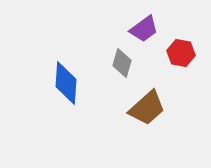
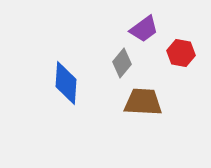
gray diamond: rotated 24 degrees clockwise
brown trapezoid: moved 4 px left, 6 px up; rotated 135 degrees counterclockwise
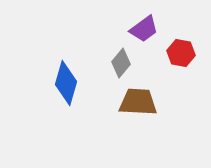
gray diamond: moved 1 px left
blue diamond: rotated 12 degrees clockwise
brown trapezoid: moved 5 px left
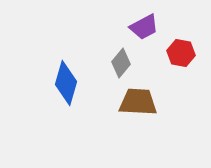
purple trapezoid: moved 2 px up; rotated 8 degrees clockwise
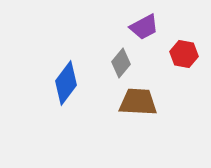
red hexagon: moved 3 px right, 1 px down
blue diamond: rotated 21 degrees clockwise
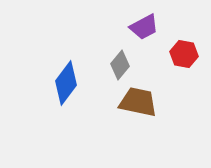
gray diamond: moved 1 px left, 2 px down
brown trapezoid: rotated 9 degrees clockwise
